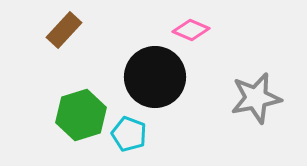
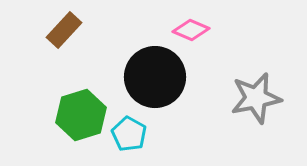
cyan pentagon: rotated 8 degrees clockwise
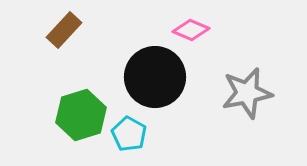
gray star: moved 9 px left, 5 px up
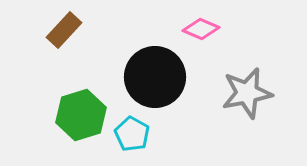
pink diamond: moved 10 px right, 1 px up
cyan pentagon: moved 3 px right
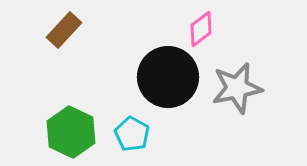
pink diamond: rotated 60 degrees counterclockwise
black circle: moved 13 px right
gray star: moved 10 px left, 5 px up
green hexagon: moved 10 px left, 17 px down; rotated 18 degrees counterclockwise
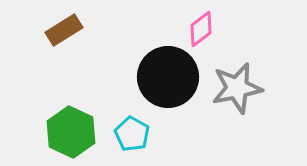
brown rectangle: rotated 15 degrees clockwise
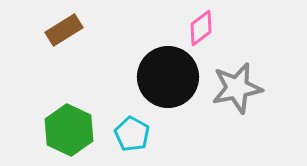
pink diamond: moved 1 px up
green hexagon: moved 2 px left, 2 px up
